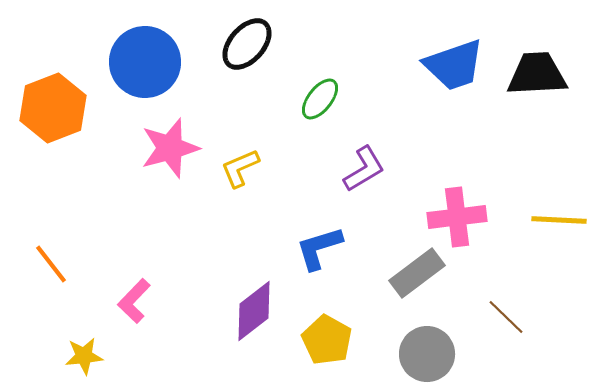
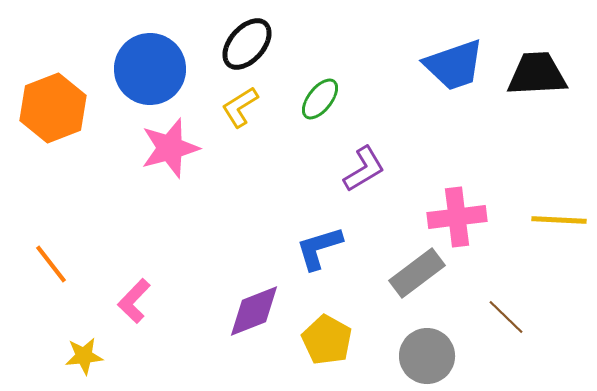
blue circle: moved 5 px right, 7 px down
yellow L-shape: moved 61 px up; rotated 9 degrees counterclockwise
purple diamond: rotated 16 degrees clockwise
gray circle: moved 2 px down
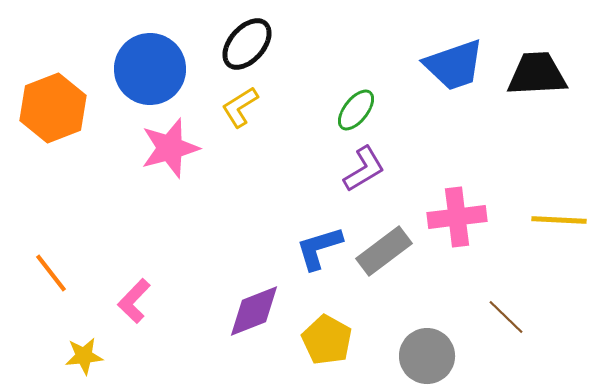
green ellipse: moved 36 px right, 11 px down
orange line: moved 9 px down
gray rectangle: moved 33 px left, 22 px up
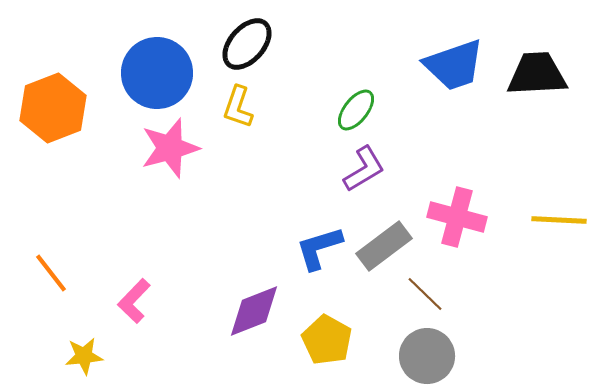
blue circle: moved 7 px right, 4 px down
yellow L-shape: moved 2 px left; rotated 39 degrees counterclockwise
pink cross: rotated 22 degrees clockwise
gray rectangle: moved 5 px up
brown line: moved 81 px left, 23 px up
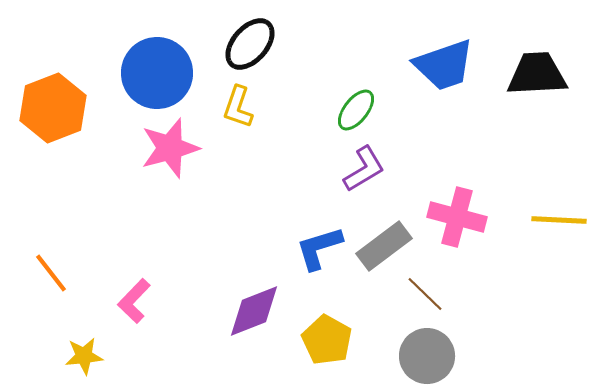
black ellipse: moved 3 px right
blue trapezoid: moved 10 px left
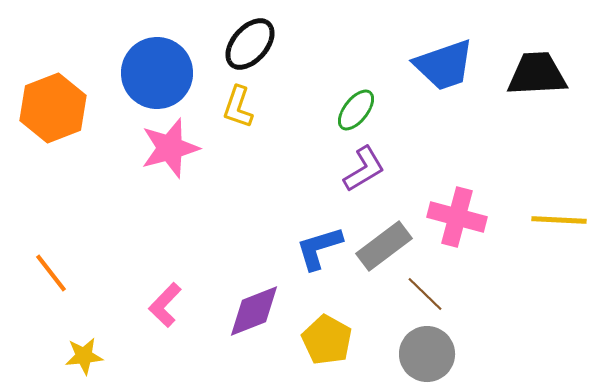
pink L-shape: moved 31 px right, 4 px down
gray circle: moved 2 px up
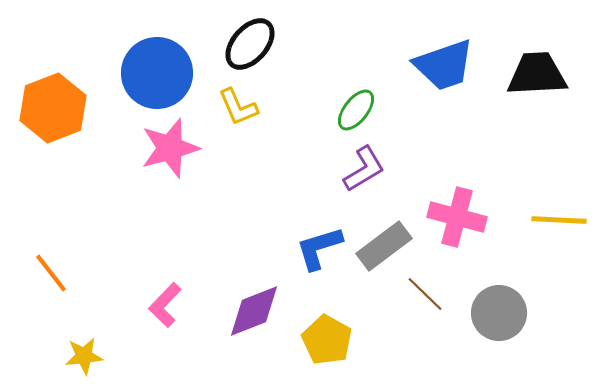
yellow L-shape: rotated 42 degrees counterclockwise
gray circle: moved 72 px right, 41 px up
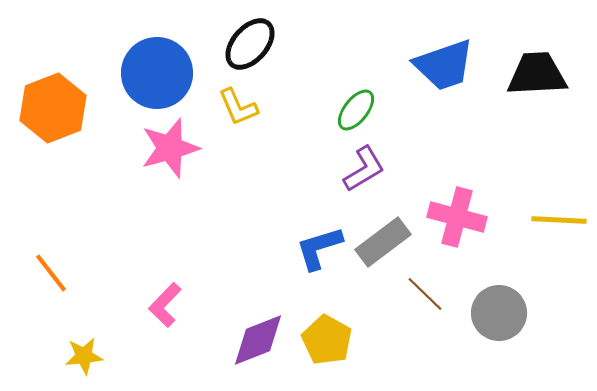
gray rectangle: moved 1 px left, 4 px up
purple diamond: moved 4 px right, 29 px down
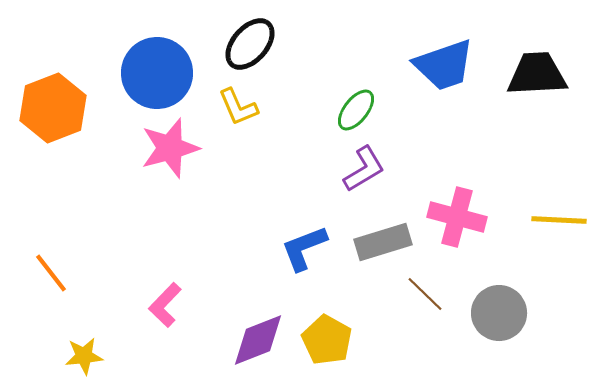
gray rectangle: rotated 20 degrees clockwise
blue L-shape: moved 15 px left; rotated 4 degrees counterclockwise
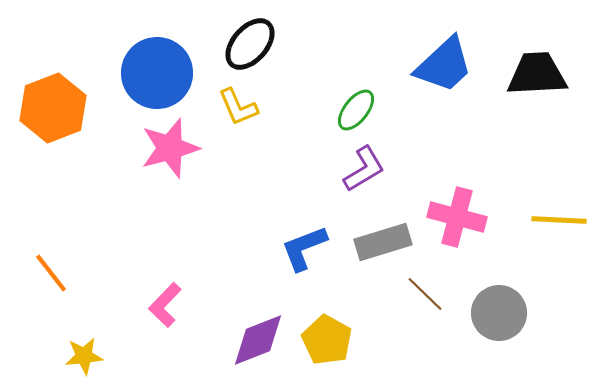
blue trapezoid: rotated 24 degrees counterclockwise
